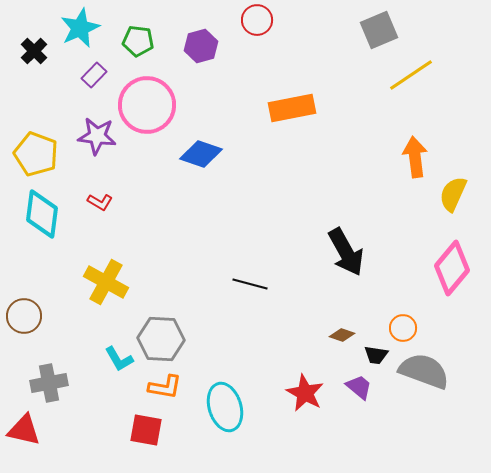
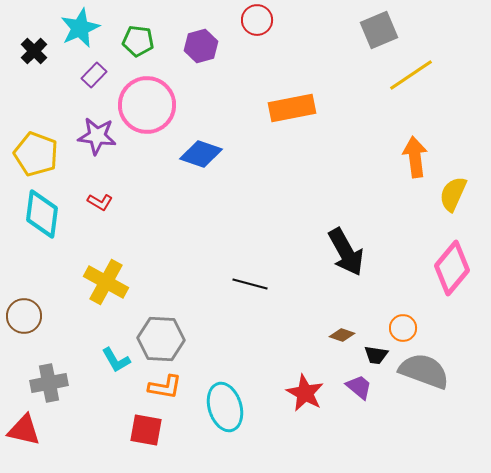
cyan L-shape: moved 3 px left, 1 px down
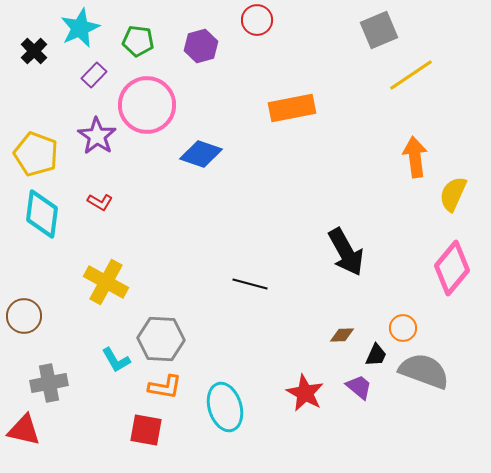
purple star: rotated 27 degrees clockwise
brown diamond: rotated 20 degrees counterclockwise
black trapezoid: rotated 75 degrees counterclockwise
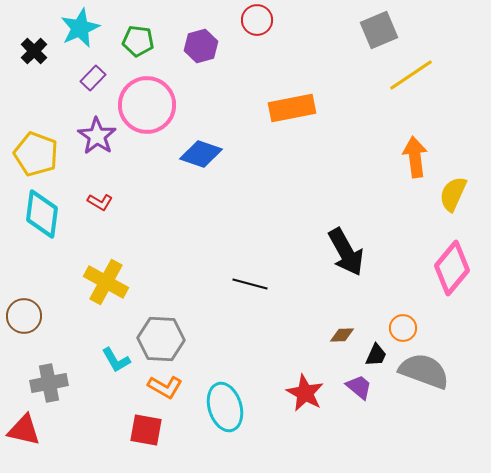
purple rectangle: moved 1 px left, 3 px down
orange L-shape: rotated 20 degrees clockwise
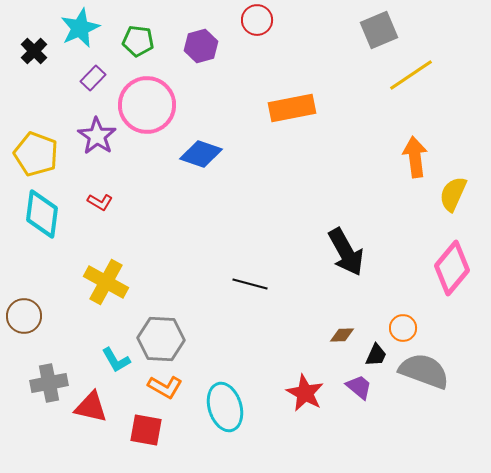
red triangle: moved 67 px right, 23 px up
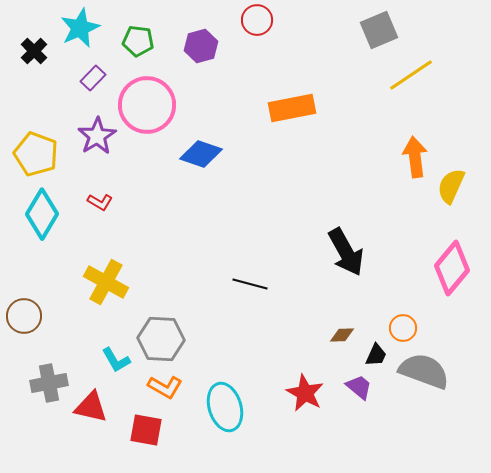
purple star: rotated 6 degrees clockwise
yellow semicircle: moved 2 px left, 8 px up
cyan diamond: rotated 24 degrees clockwise
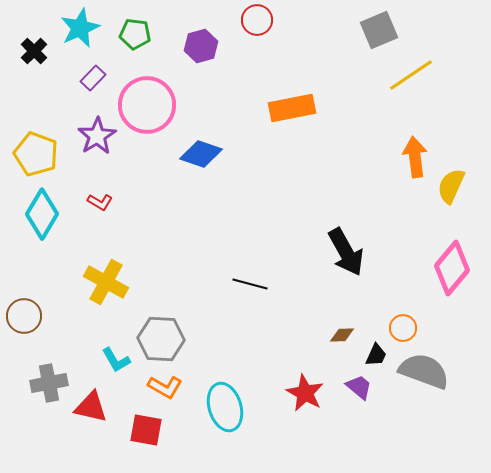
green pentagon: moved 3 px left, 7 px up
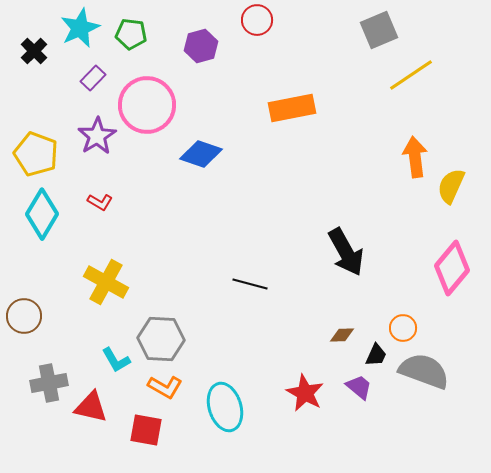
green pentagon: moved 4 px left
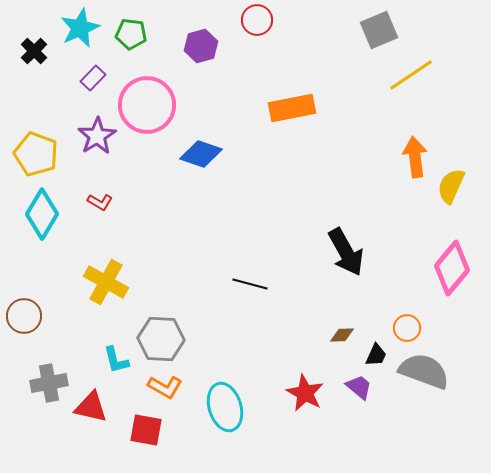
orange circle: moved 4 px right
cyan L-shape: rotated 16 degrees clockwise
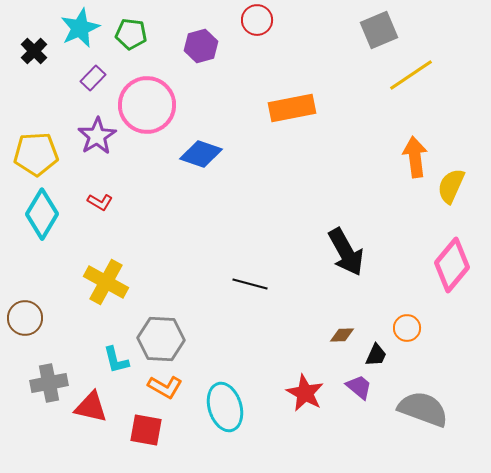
yellow pentagon: rotated 24 degrees counterclockwise
pink diamond: moved 3 px up
brown circle: moved 1 px right, 2 px down
gray semicircle: moved 1 px left, 38 px down
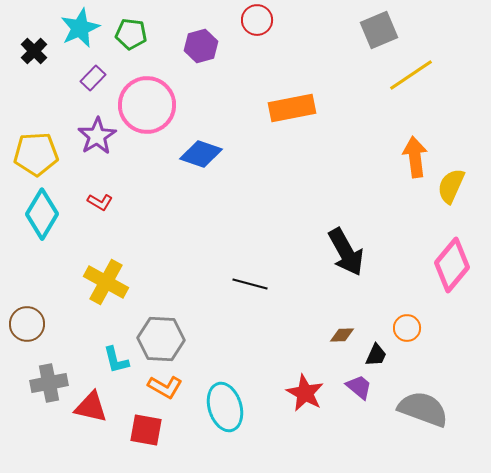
brown circle: moved 2 px right, 6 px down
